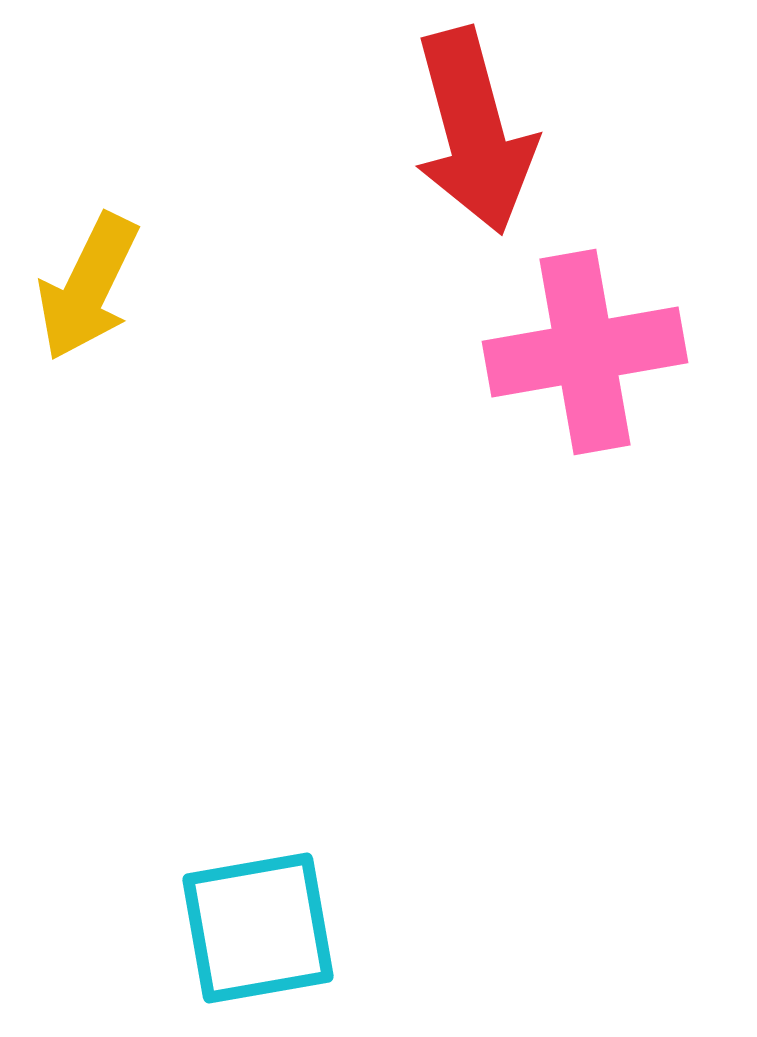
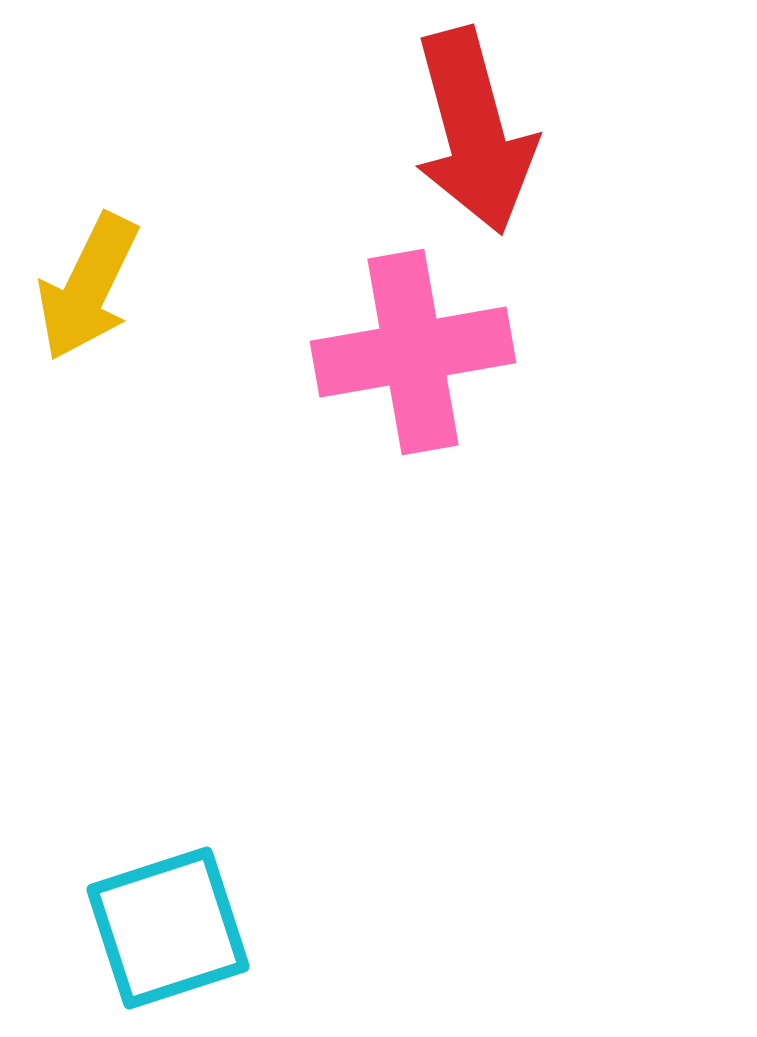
pink cross: moved 172 px left
cyan square: moved 90 px left; rotated 8 degrees counterclockwise
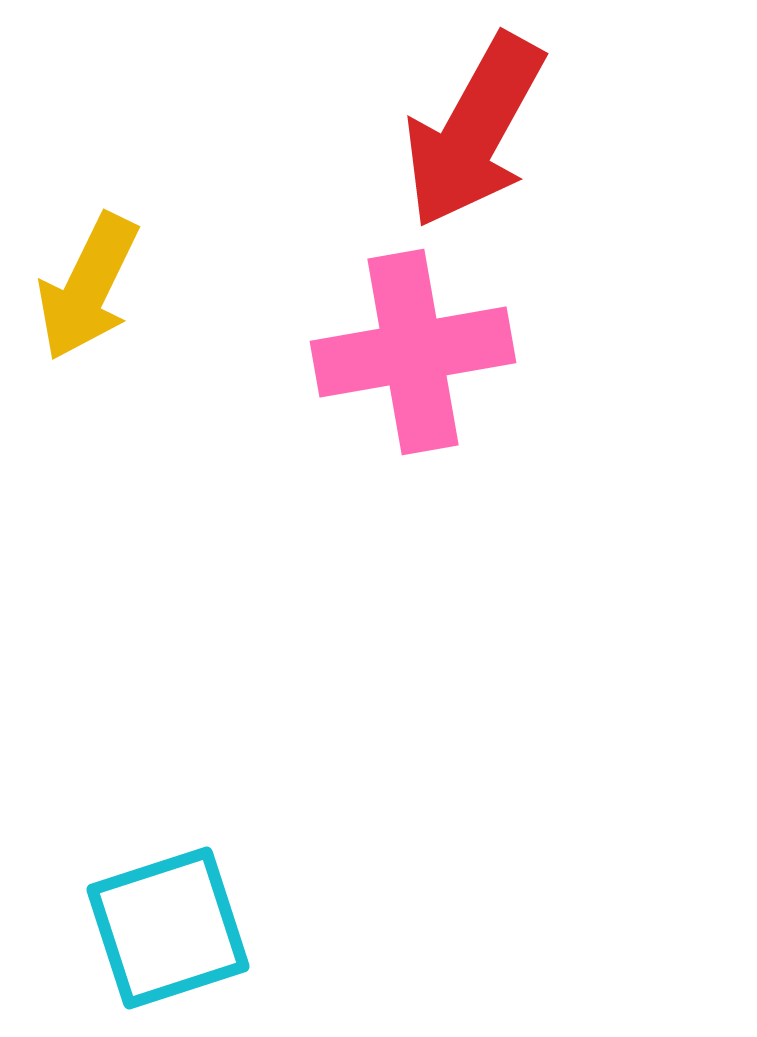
red arrow: rotated 44 degrees clockwise
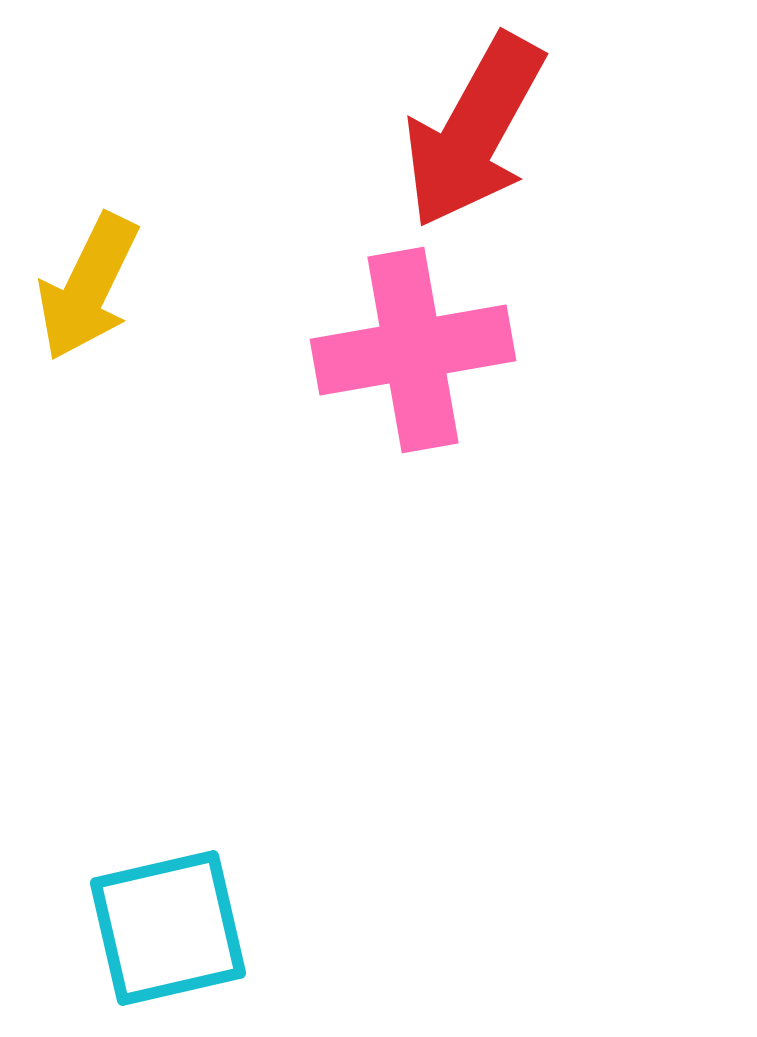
pink cross: moved 2 px up
cyan square: rotated 5 degrees clockwise
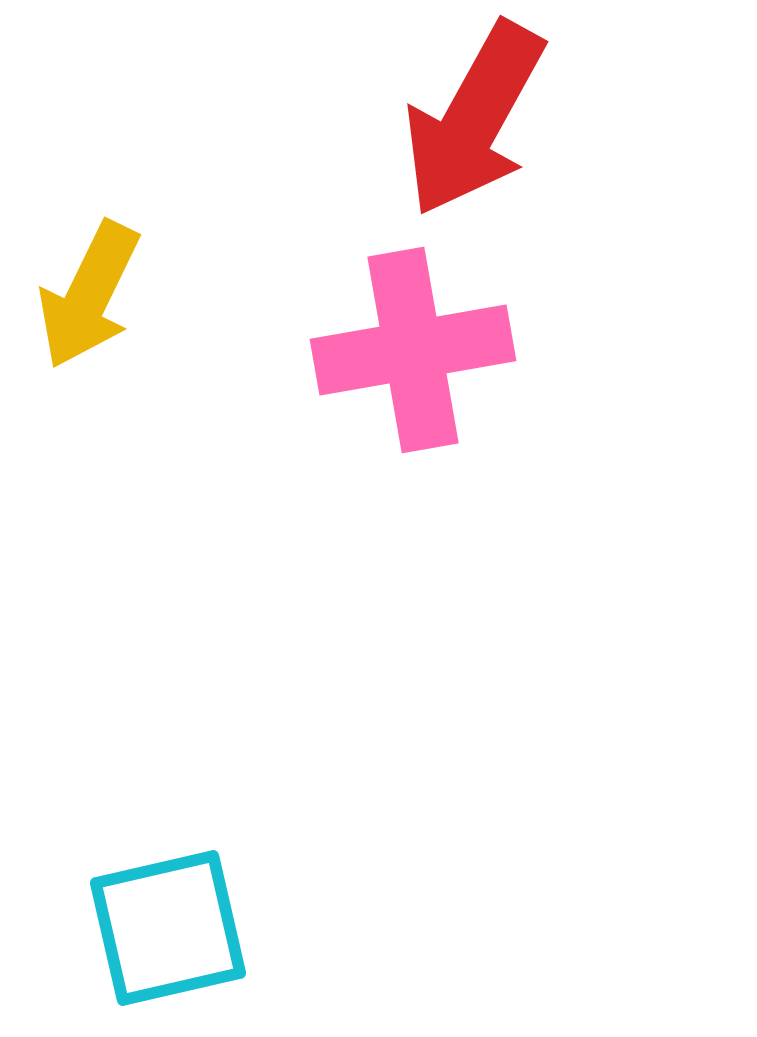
red arrow: moved 12 px up
yellow arrow: moved 1 px right, 8 px down
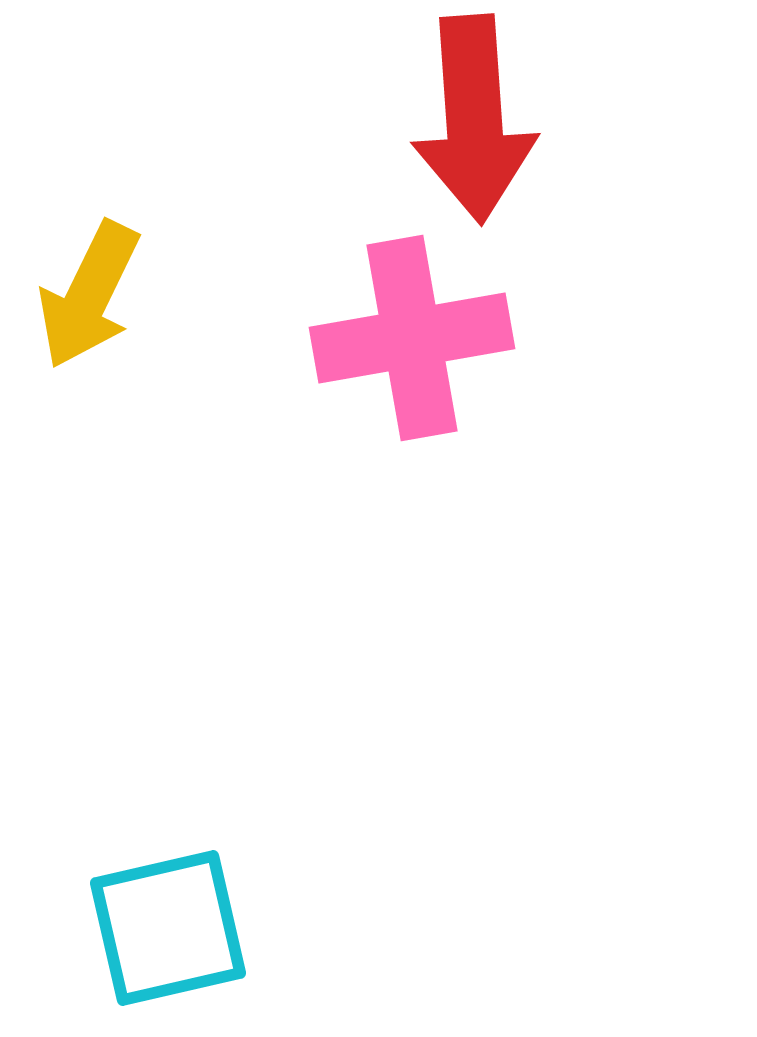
red arrow: rotated 33 degrees counterclockwise
pink cross: moved 1 px left, 12 px up
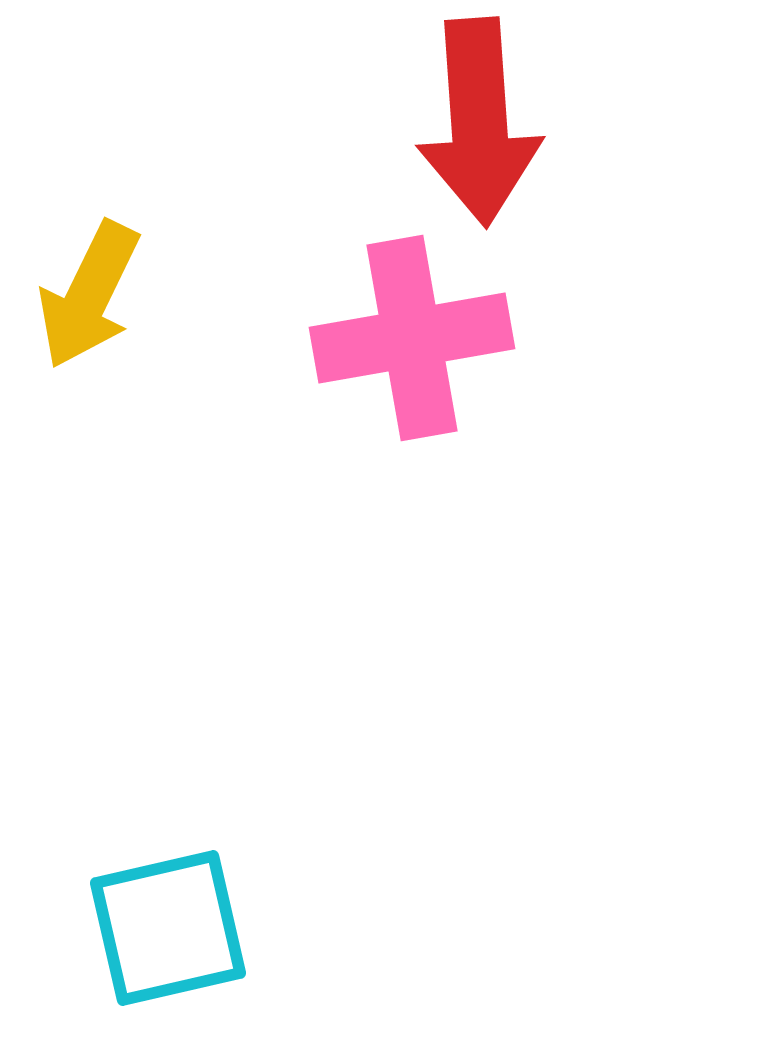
red arrow: moved 5 px right, 3 px down
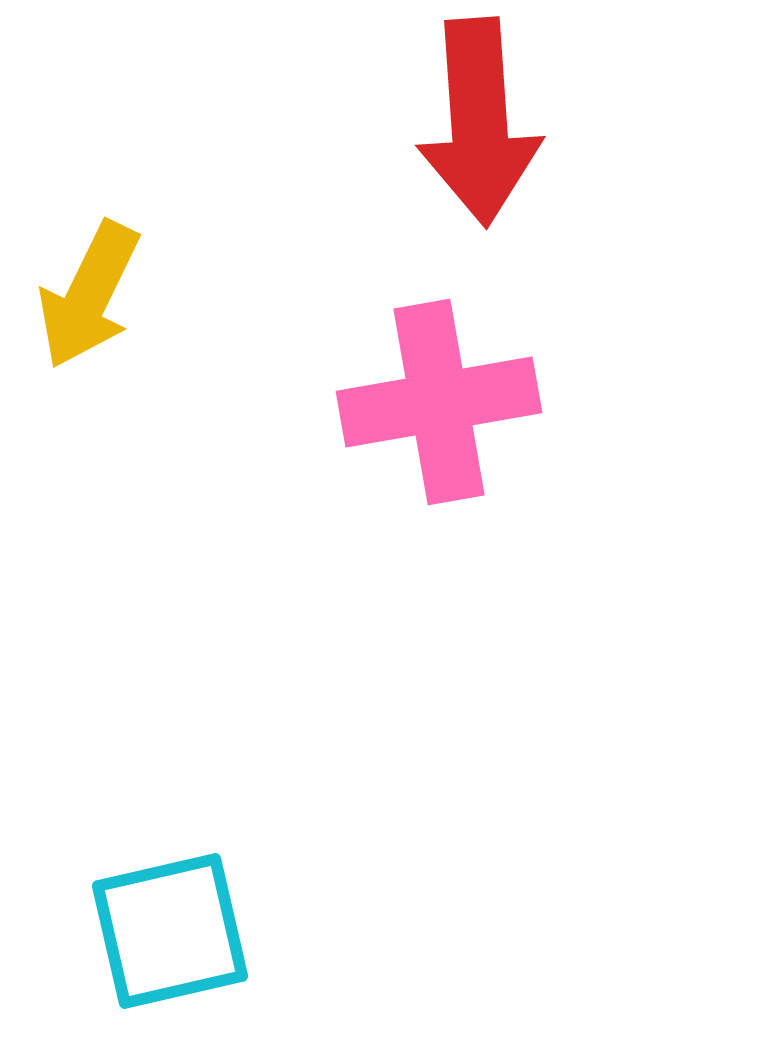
pink cross: moved 27 px right, 64 px down
cyan square: moved 2 px right, 3 px down
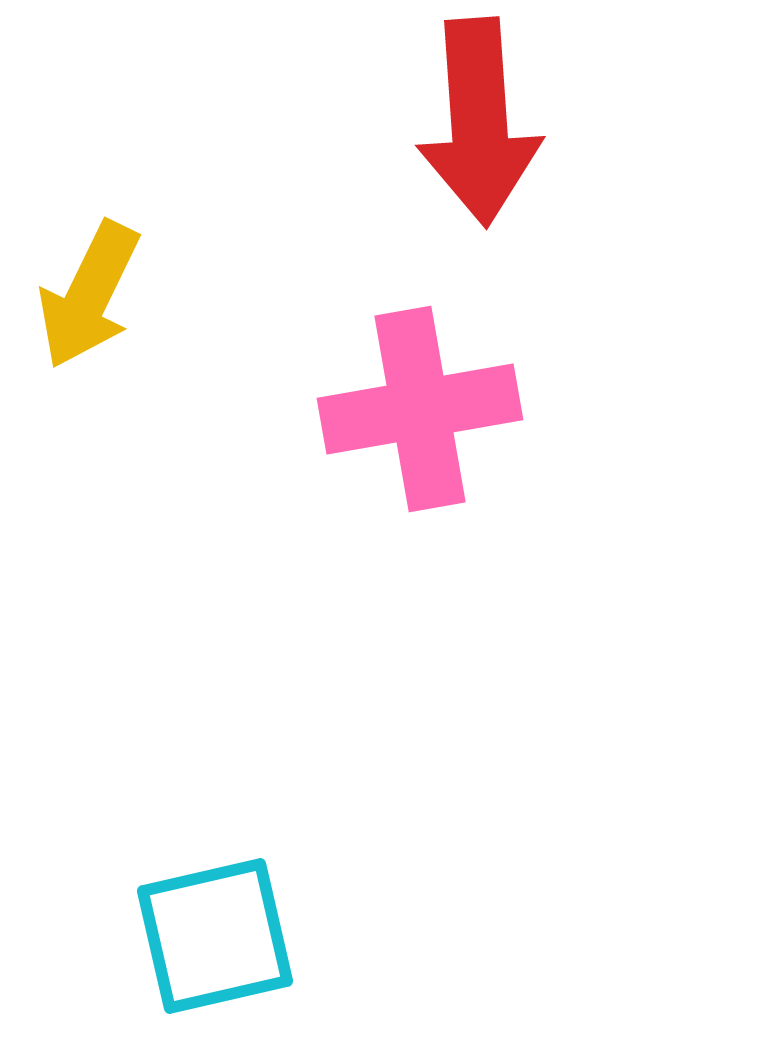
pink cross: moved 19 px left, 7 px down
cyan square: moved 45 px right, 5 px down
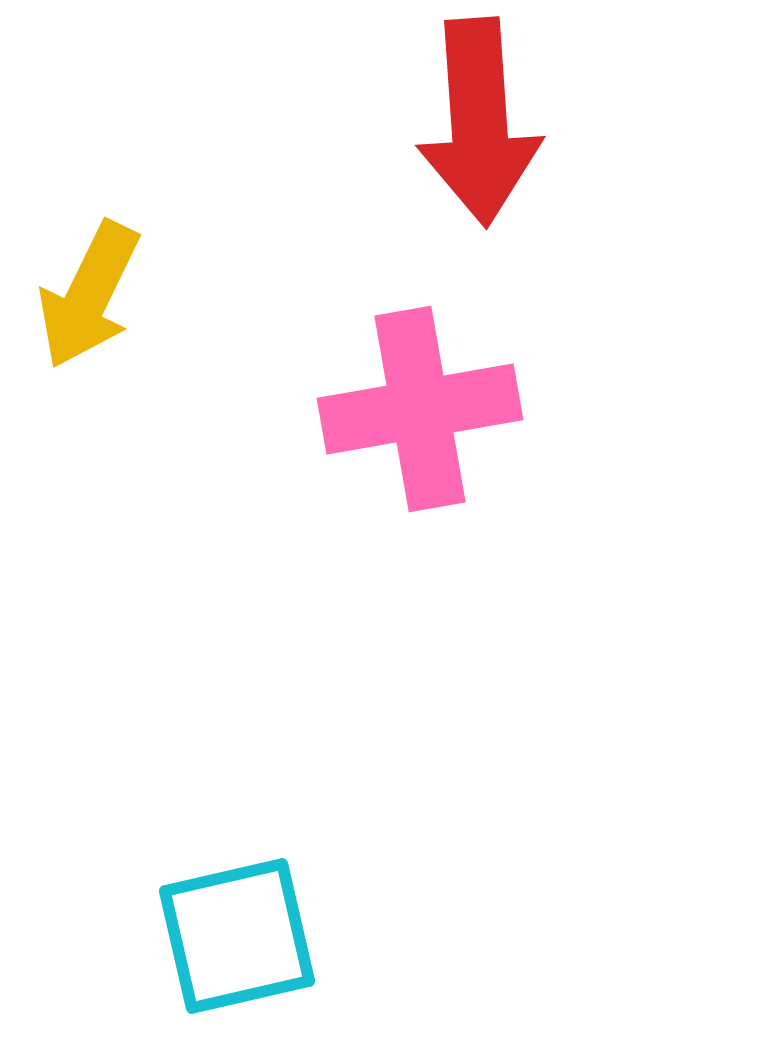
cyan square: moved 22 px right
